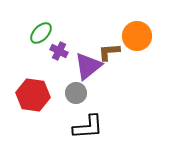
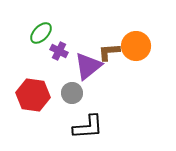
orange circle: moved 1 px left, 10 px down
gray circle: moved 4 px left
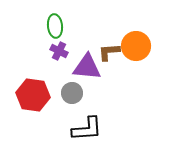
green ellipse: moved 14 px right, 7 px up; rotated 50 degrees counterclockwise
purple triangle: moved 1 px left, 1 px down; rotated 44 degrees clockwise
black L-shape: moved 1 px left, 2 px down
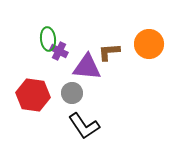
green ellipse: moved 7 px left, 13 px down
orange circle: moved 13 px right, 2 px up
black L-shape: moved 3 px left, 3 px up; rotated 60 degrees clockwise
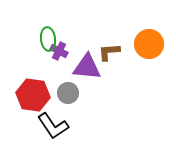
gray circle: moved 4 px left
black L-shape: moved 31 px left
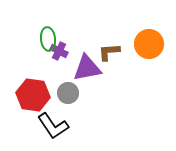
purple triangle: moved 1 px down; rotated 16 degrees counterclockwise
